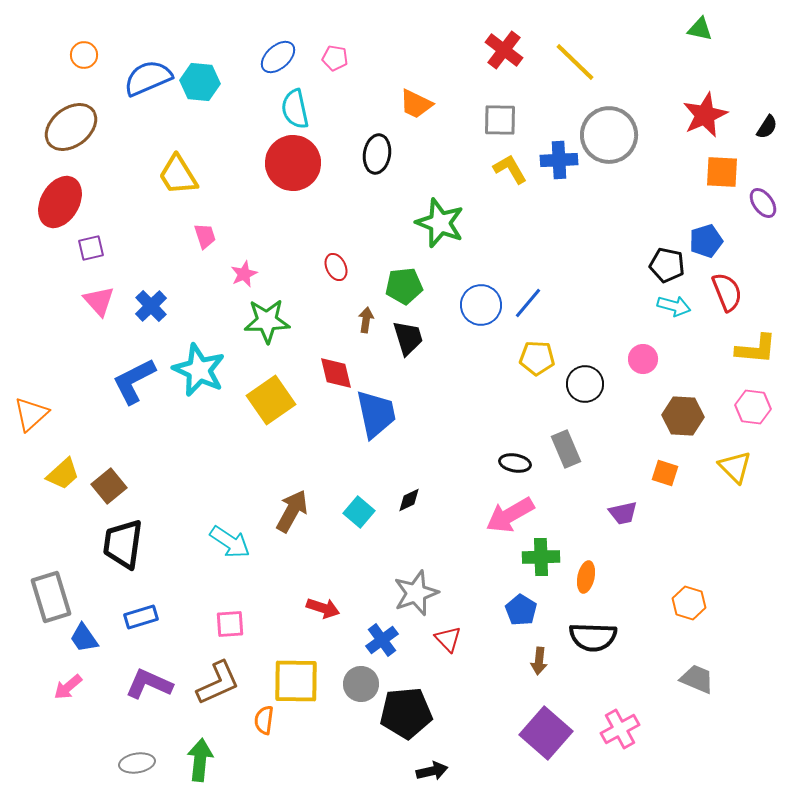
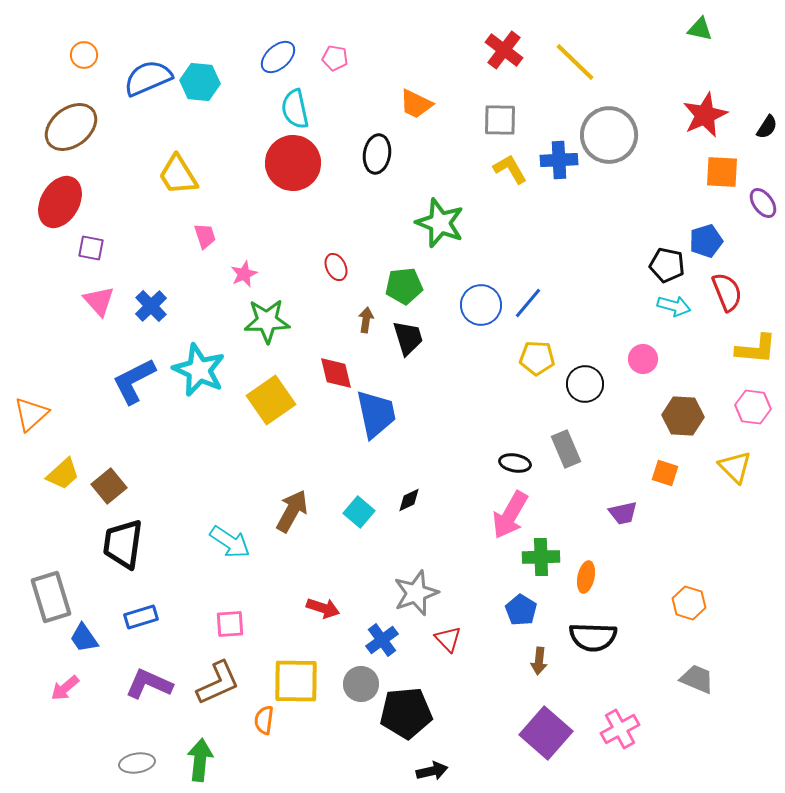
purple square at (91, 248): rotated 24 degrees clockwise
pink arrow at (510, 515): rotated 30 degrees counterclockwise
pink arrow at (68, 687): moved 3 px left, 1 px down
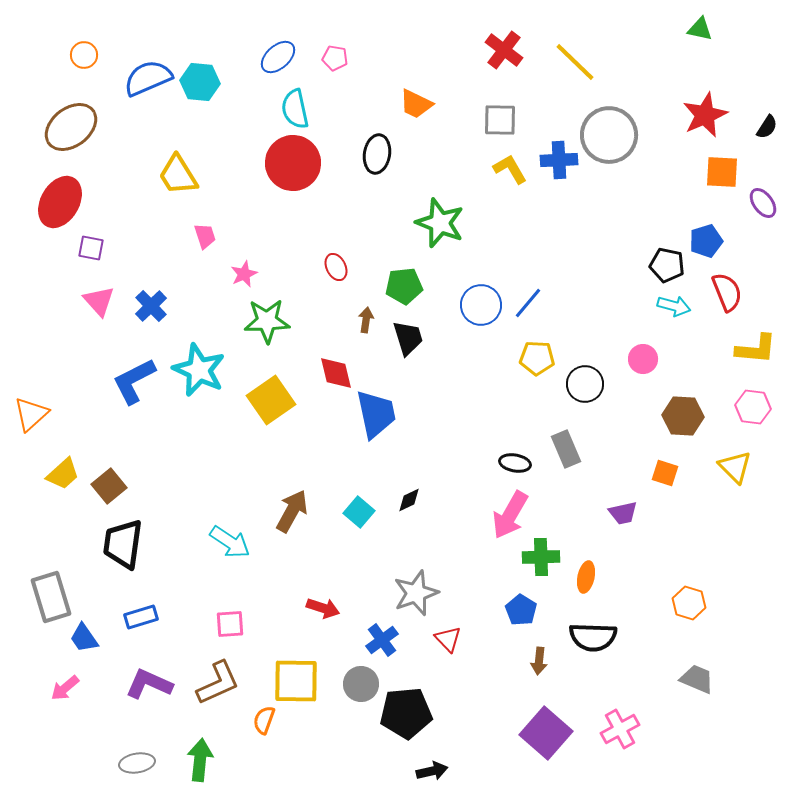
orange semicircle at (264, 720): rotated 12 degrees clockwise
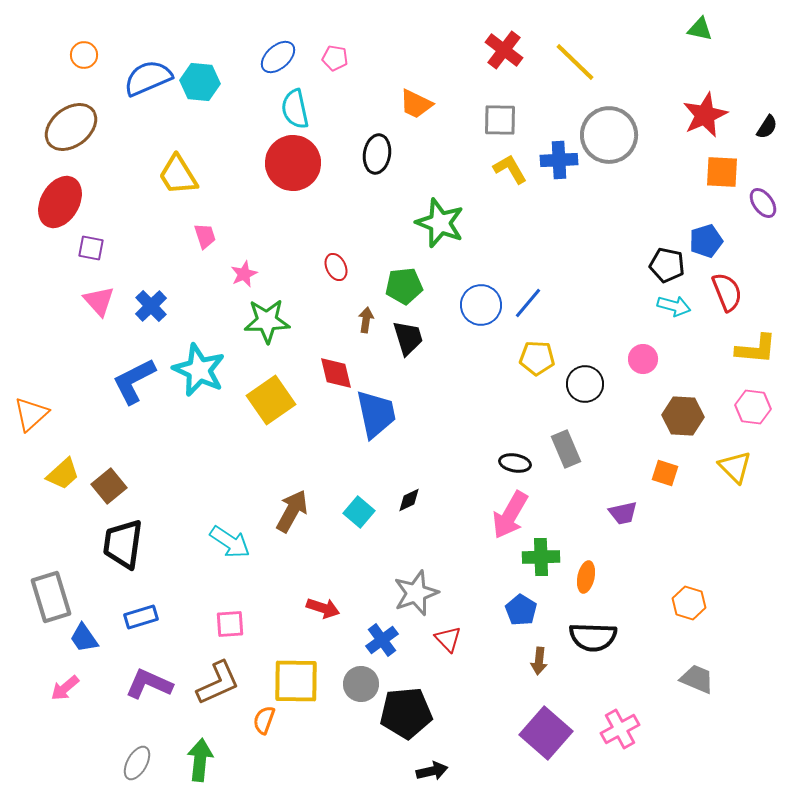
gray ellipse at (137, 763): rotated 52 degrees counterclockwise
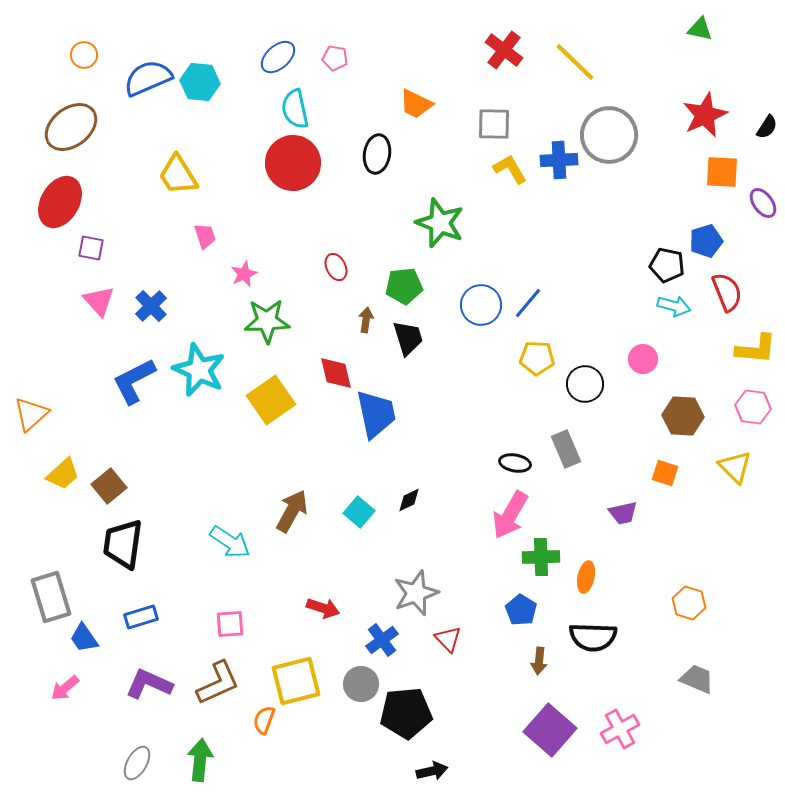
gray square at (500, 120): moved 6 px left, 4 px down
yellow square at (296, 681): rotated 15 degrees counterclockwise
purple square at (546, 733): moved 4 px right, 3 px up
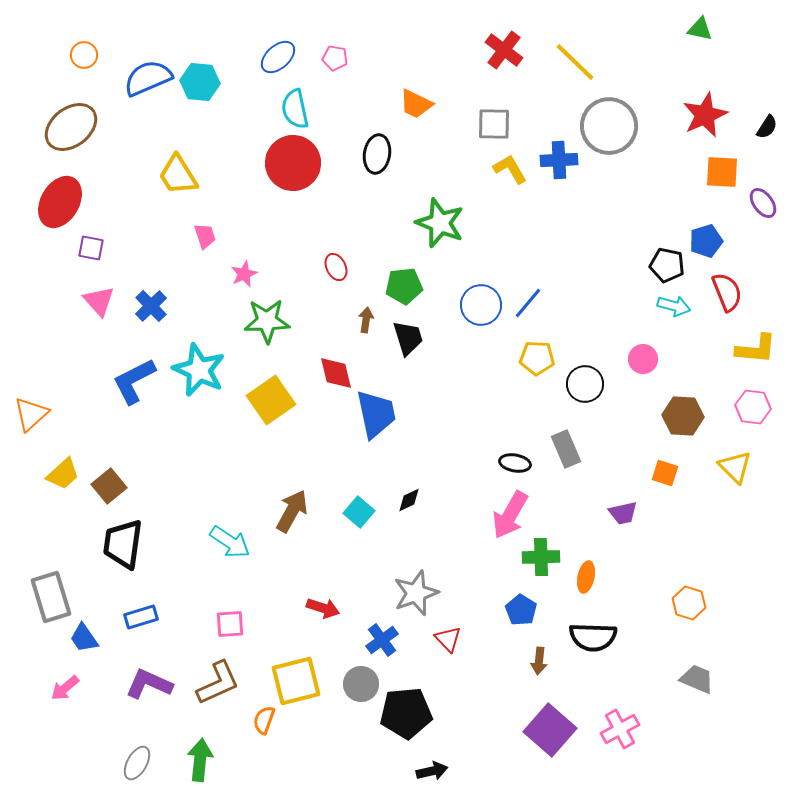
gray circle at (609, 135): moved 9 px up
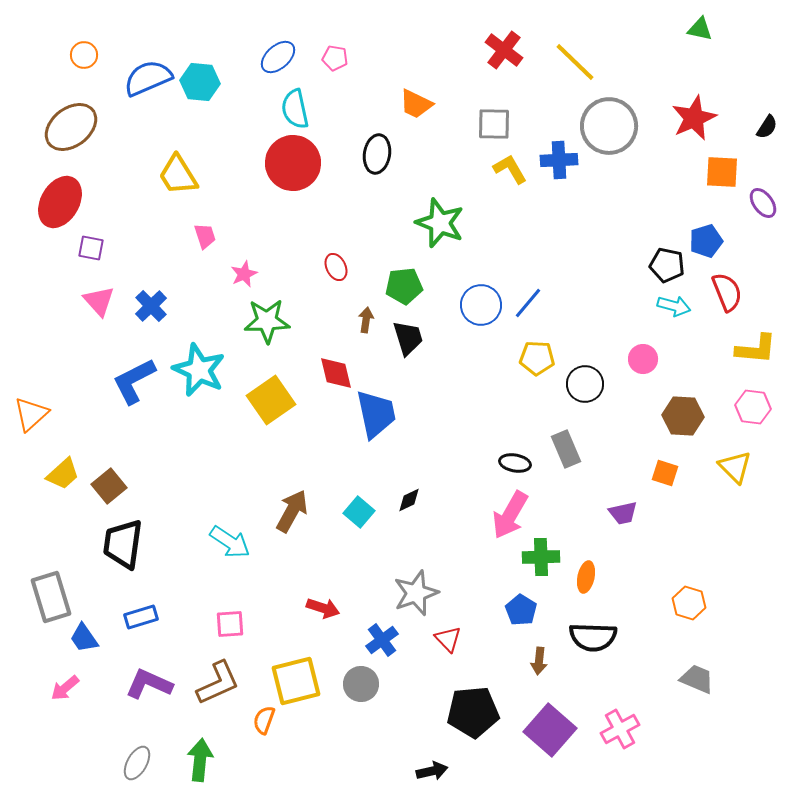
red star at (705, 115): moved 11 px left, 3 px down
black pentagon at (406, 713): moved 67 px right, 1 px up
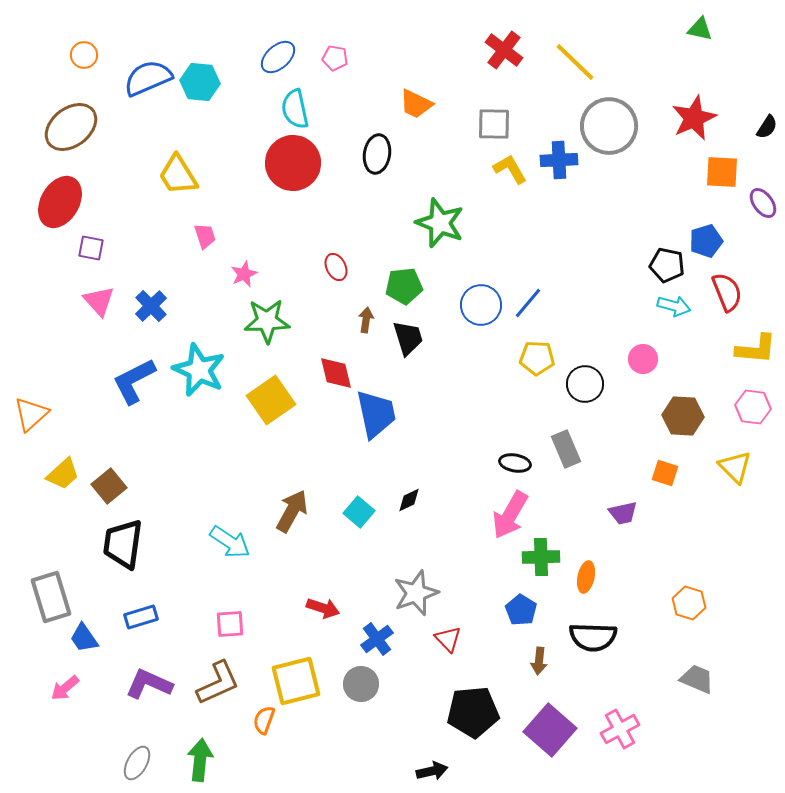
blue cross at (382, 640): moved 5 px left, 1 px up
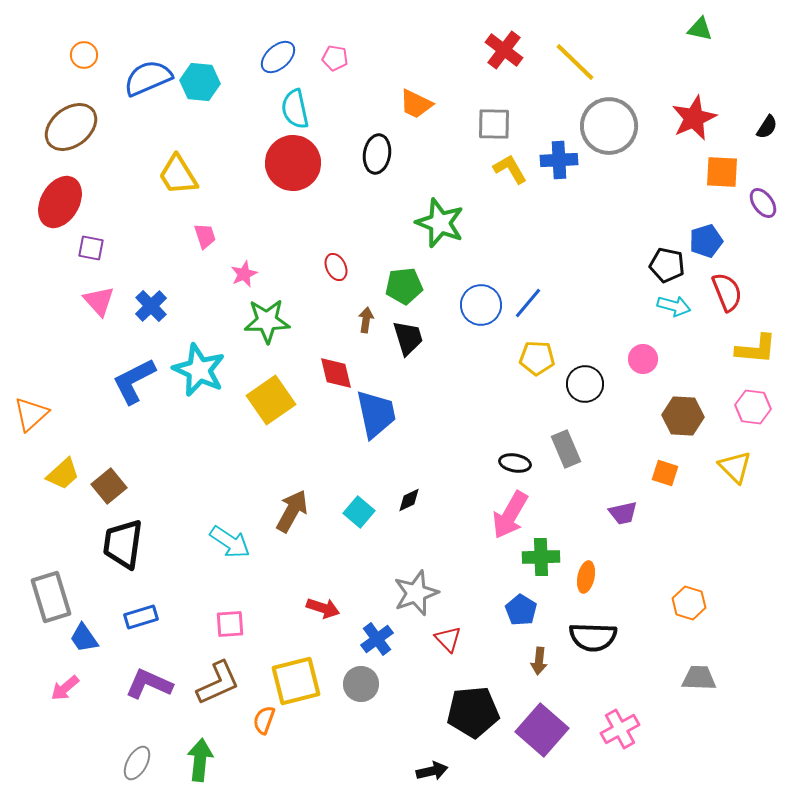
gray trapezoid at (697, 679): moved 2 px right, 1 px up; rotated 21 degrees counterclockwise
purple square at (550, 730): moved 8 px left
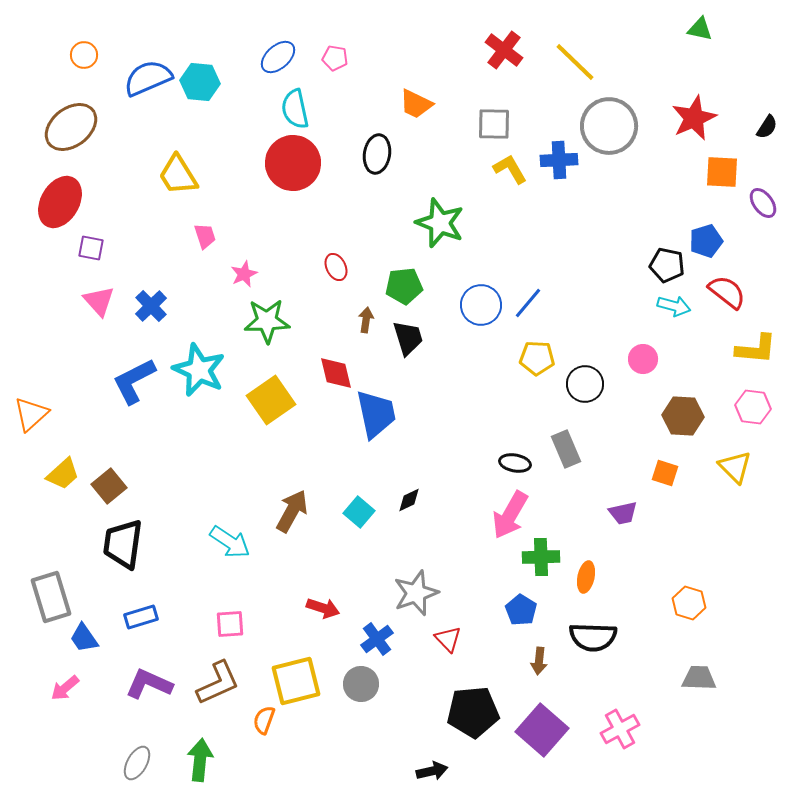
red semicircle at (727, 292): rotated 30 degrees counterclockwise
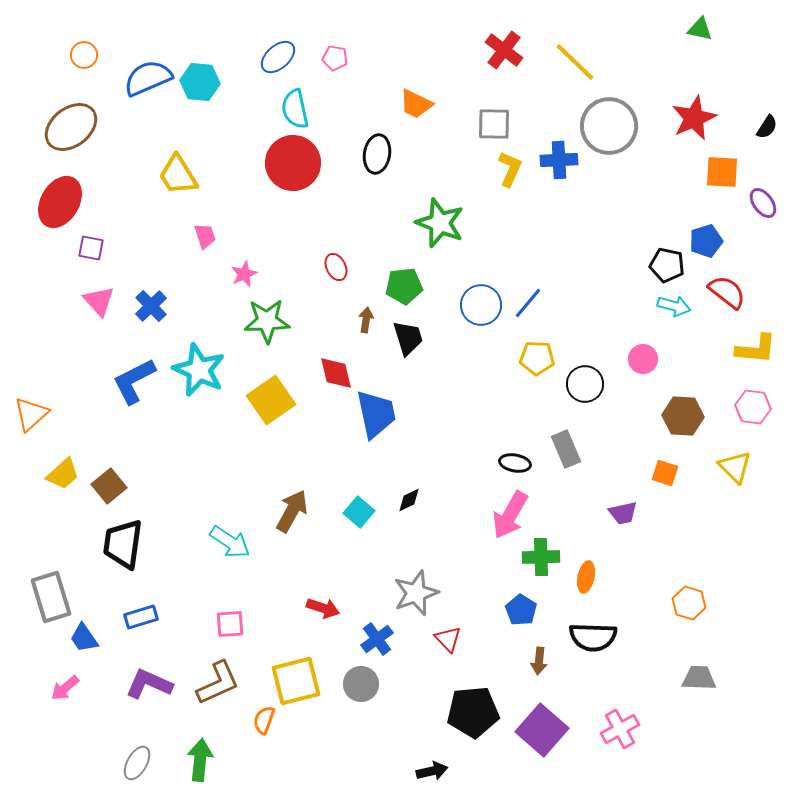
yellow L-shape at (510, 169): rotated 54 degrees clockwise
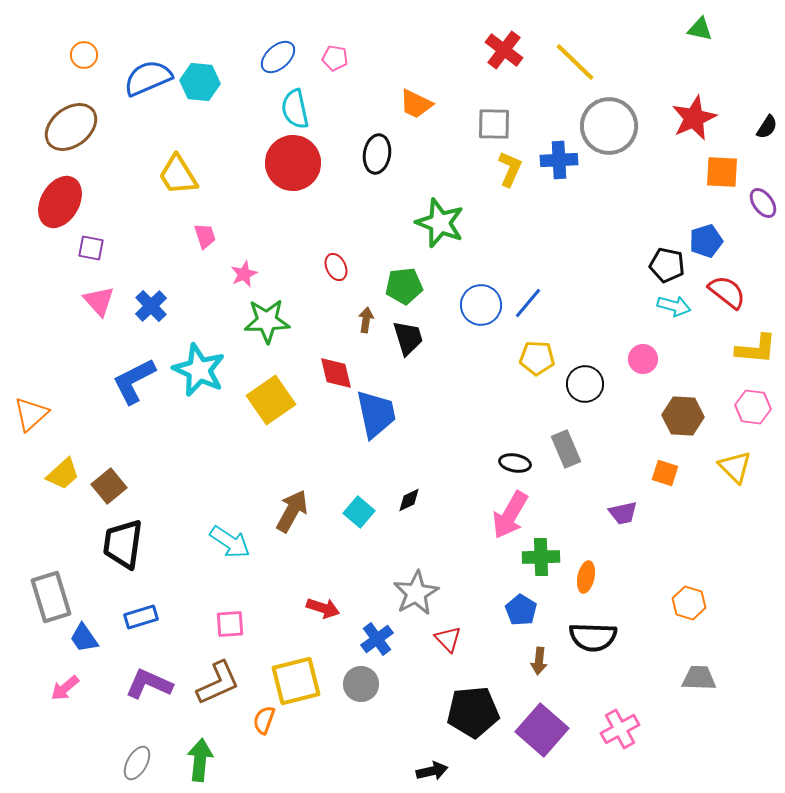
gray star at (416, 593): rotated 9 degrees counterclockwise
